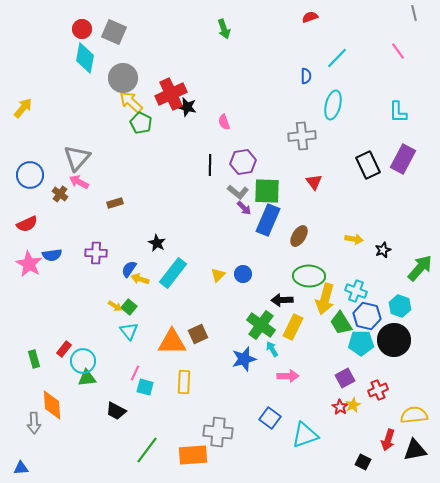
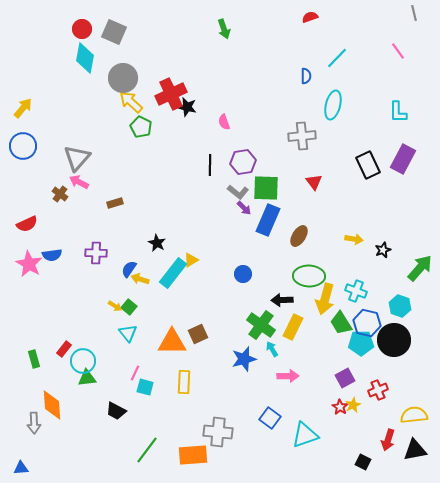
green pentagon at (141, 123): moved 4 px down
blue circle at (30, 175): moved 7 px left, 29 px up
green square at (267, 191): moved 1 px left, 3 px up
yellow triangle at (218, 275): moved 27 px left, 15 px up; rotated 14 degrees clockwise
blue hexagon at (367, 316): moved 7 px down
cyan triangle at (129, 331): moved 1 px left, 2 px down
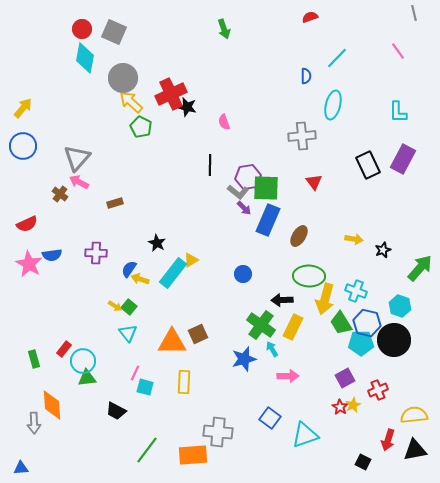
purple hexagon at (243, 162): moved 5 px right, 15 px down
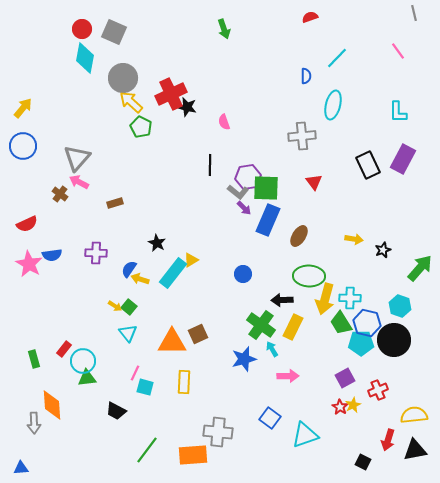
cyan cross at (356, 291): moved 6 px left, 7 px down; rotated 20 degrees counterclockwise
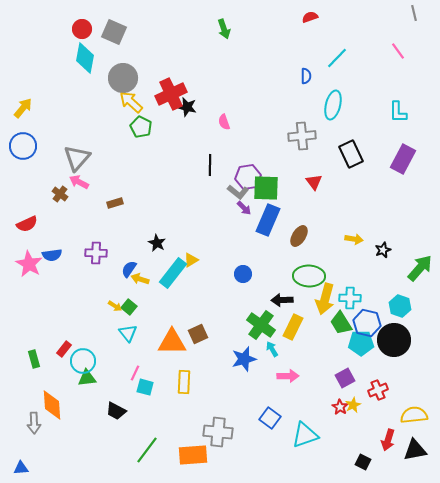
black rectangle at (368, 165): moved 17 px left, 11 px up
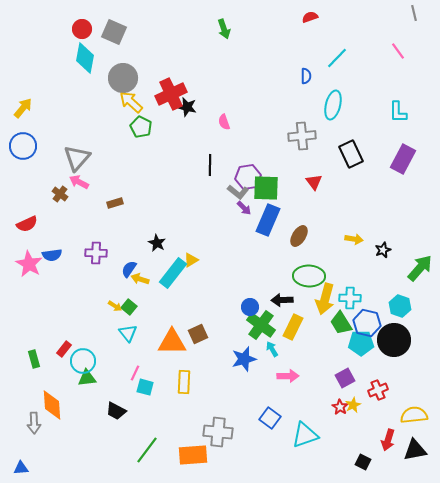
blue circle at (243, 274): moved 7 px right, 33 px down
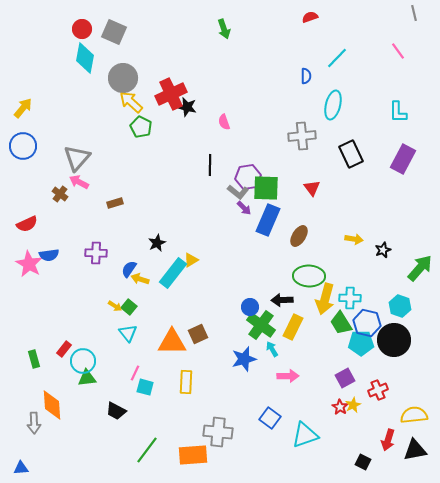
red triangle at (314, 182): moved 2 px left, 6 px down
black star at (157, 243): rotated 18 degrees clockwise
blue semicircle at (52, 255): moved 3 px left
yellow rectangle at (184, 382): moved 2 px right
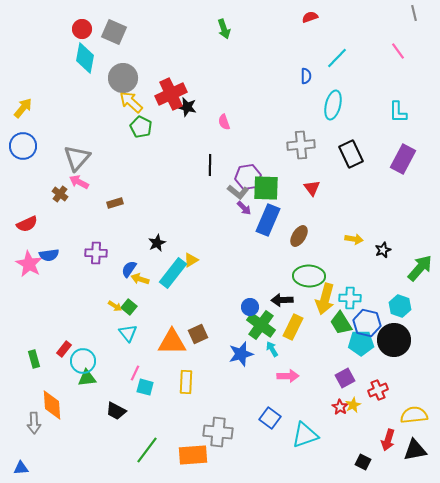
gray cross at (302, 136): moved 1 px left, 9 px down
blue star at (244, 359): moved 3 px left, 5 px up
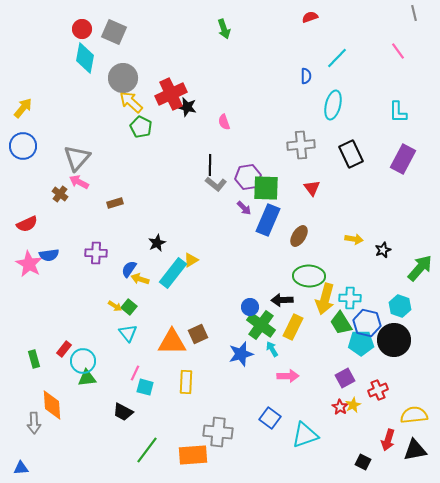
gray L-shape at (238, 192): moved 22 px left, 8 px up
black trapezoid at (116, 411): moved 7 px right, 1 px down
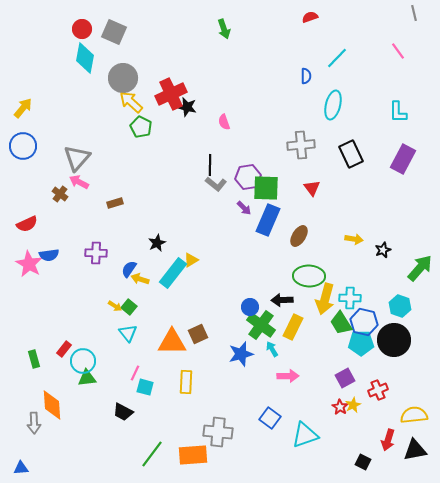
blue hexagon at (367, 323): moved 3 px left, 1 px up
green line at (147, 450): moved 5 px right, 4 px down
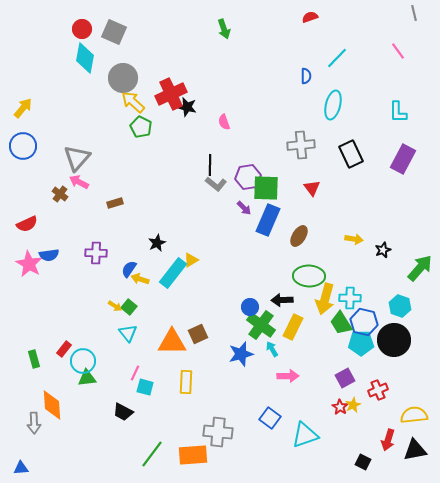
yellow arrow at (131, 102): moved 2 px right
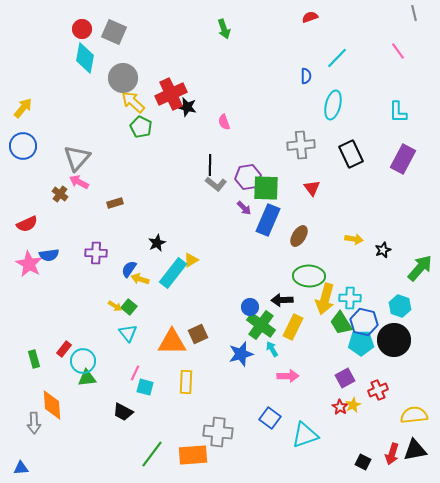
red arrow at (388, 440): moved 4 px right, 14 px down
